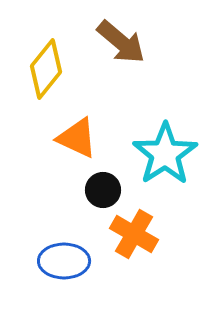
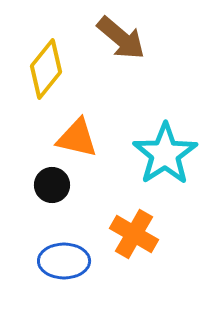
brown arrow: moved 4 px up
orange triangle: rotated 12 degrees counterclockwise
black circle: moved 51 px left, 5 px up
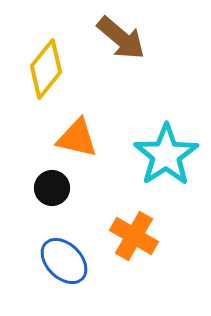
cyan star: moved 1 px right, 1 px down
black circle: moved 3 px down
orange cross: moved 2 px down
blue ellipse: rotated 45 degrees clockwise
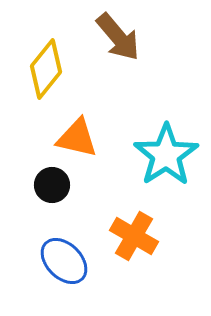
brown arrow: moved 3 px left, 1 px up; rotated 10 degrees clockwise
black circle: moved 3 px up
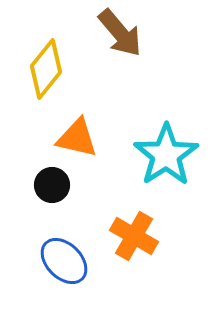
brown arrow: moved 2 px right, 4 px up
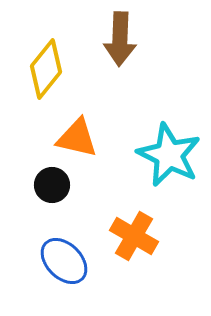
brown arrow: moved 6 px down; rotated 42 degrees clockwise
cyan star: moved 3 px right; rotated 12 degrees counterclockwise
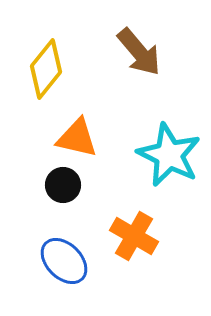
brown arrow: moved 19 px right, 13 px down; rotated 42 degrees counterclockwise
black circle: moved 11 px right
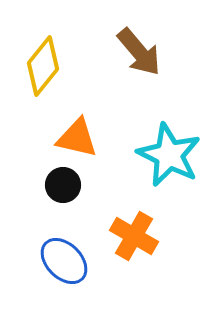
yellow diamond: moved 3 px left, 3 px up
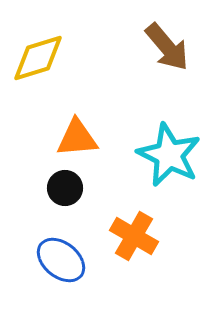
brown arrow: moved 28 px right, 5 px up
yellow diamond: moved 5 px left, 8 px up; rotated 34 degrees clockwise
orange triangle: rotated 18 degrees counterclockwise
black circle: moved 2 px right, 3 px down
blue ellipse: moved 3 px left, 1 px up; rotated 6 degrees counterclockwise
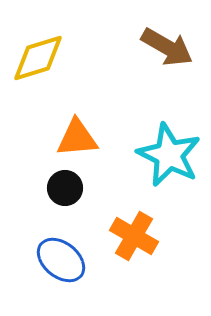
brown arrow: rotated 20 degrees counterclockwise
